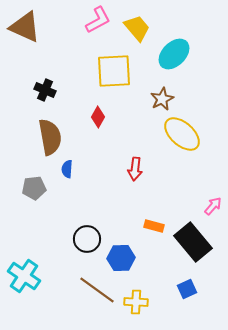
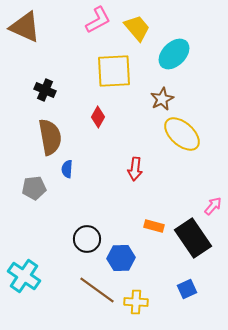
black rectangle: moved 4 px up; rotated 6 degrees clockwise
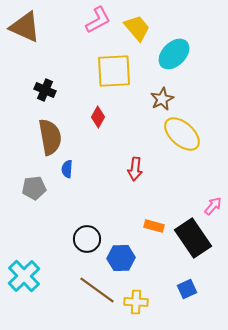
cyan cross: rotated 12 degrees clockwise
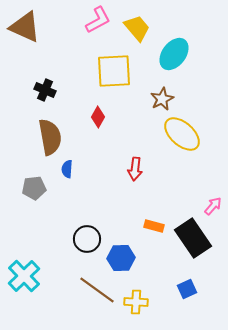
cyan ellipse: rotated 8 degrees counterclockwise
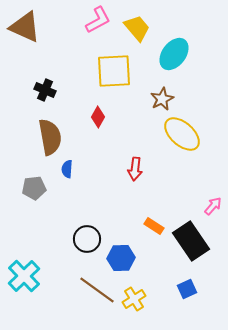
orange rectangle: rotated 18 degrees clockwise
black rectangle: moved 2 px left, 3 px down
yellow cross: moved 2 px left, 3 px up; rotated 35 degrees counterclockwise
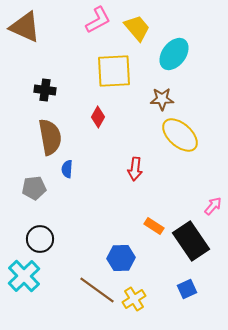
black cross: rotated 15 degrees counterclockwise
brown star: rotated 25 degrees clockwise
yellow ellipse: moved 2 px left, 1 px down
black circle: moved 47 px left
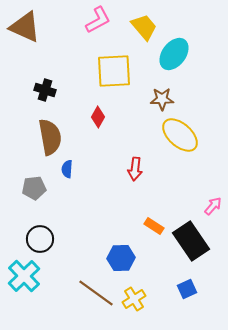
yellow trapezoid: moved 7 px right, 1 px up
black cross: rotated 10 degrees clockwise
brown line: moved 1 px left, 3 px down
